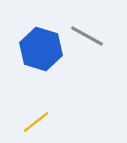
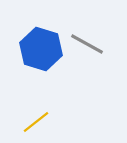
gray line: moved 8 px down
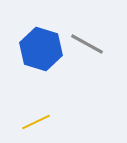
yellow line: rotated 12 degrees clockwise
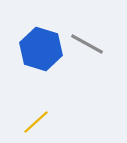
yellow line: rotated 16 degrees counterclockwise
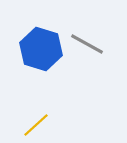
yellow line: moved 3 px down
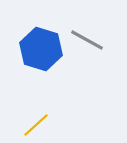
gray line: moved 4 px up
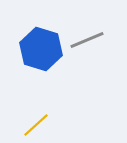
gray line: rotated 52 degrees counterclockwise
